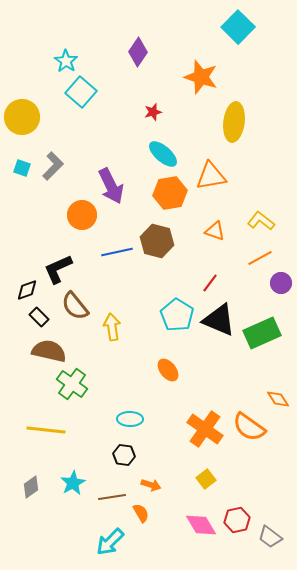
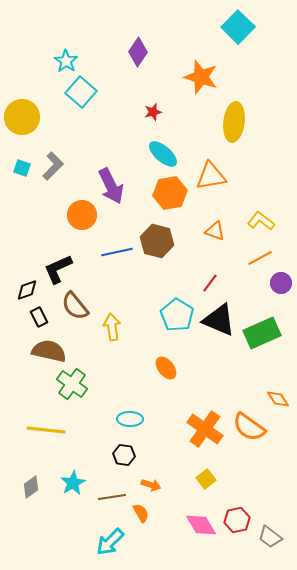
black rectangle at (39, 317): rotated 18 degrees clockwise
orange ellipse at (168, 370): moved 2 px left, 2 px up
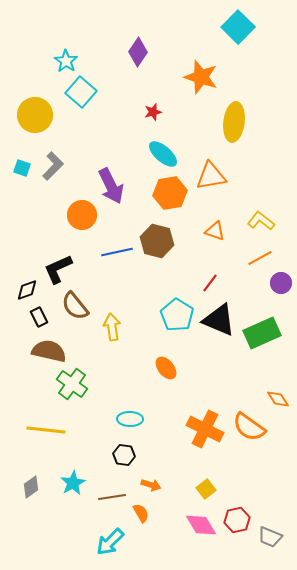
yellow circle at (22, 117): moved 13 px right, 2 px up
orange cross at (205, 429): rotated 9 degrees counterclockwise
yellow square at (206, 479): moved 10 px down
gray trapezoid at (270, 537): rotated 15 degrees counterclockwise
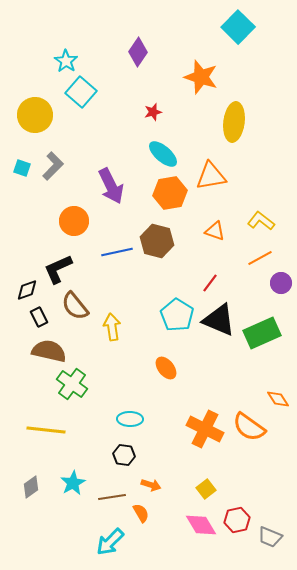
orange circle at (82, 215): moved 8 px left, 6 px down
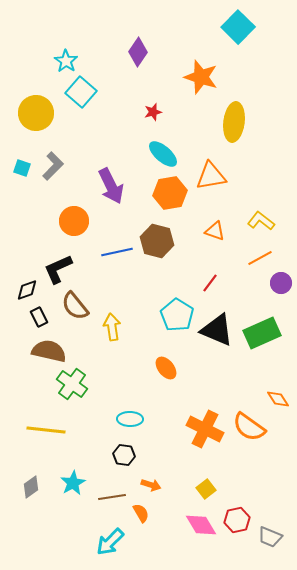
yellow circle at (35, 115): moved 1 px right, 2 px up
black triangle at (219, 320): moved 2 px left, 10 px down
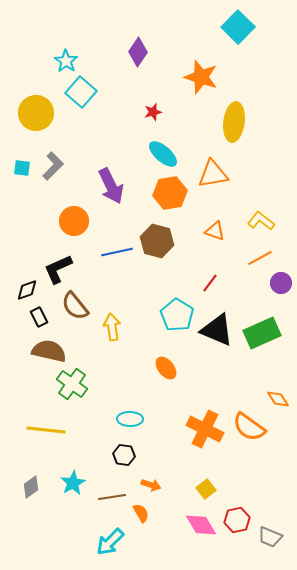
cyan square at (22, 168): rotated 12 degrees counterclockwise
orange triangle at (211, 176): moved 2 px right, 2 px up
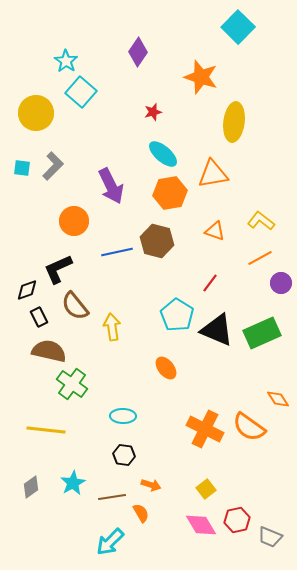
cyan ellipse at (130, 419): moved 7 px left, 3 px up
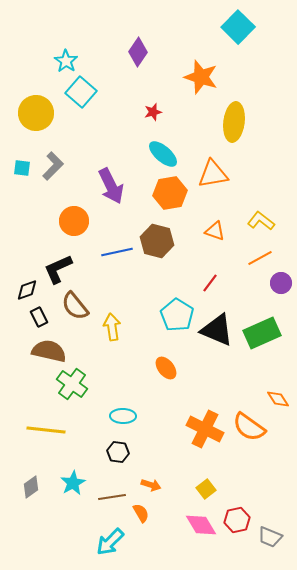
black hexagon at (124, 455): moved 6 px left, 3 px up
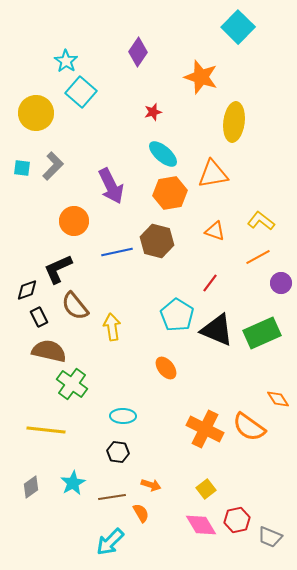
orange line at (260, 258): moved 2 px left, 1 px up
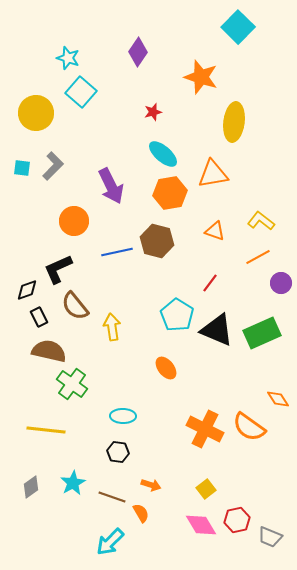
cyan star at (66, 61): moved 2 px right, 3 px up; rotated 15 degrees counterclockwise
brown line at (112, 497): rotated 28 degrees clockwise
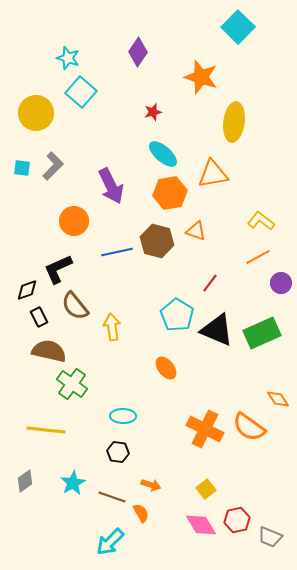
orange triangle at (215, 231): moved 19 px left
gray diamond at (31, 487): moved 6 px left, 6 px up
